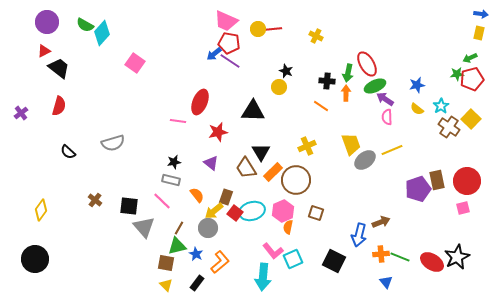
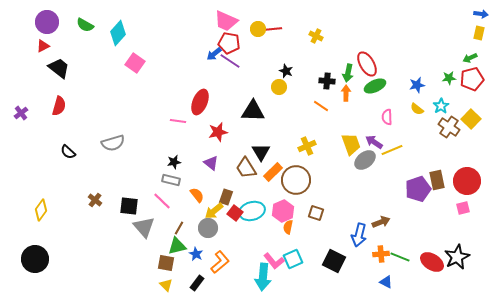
cyan diamond at (102, 33): moved 16 px right
red triangle at (44, 51): moved 1 px left, 5 px up
green star at (457, 74): moved 8 px left, 4 px down
purple arrow at (385, 99): moved 11 px left, 43 px down
pink L-shape at (273, 251): moved 1 px right, 10 px down
blue triangle at (386, 282): rotated 24 degrees counterclockwise
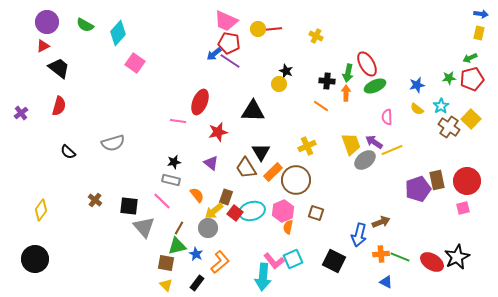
yellow circle at (279, 87): moved 3 px up
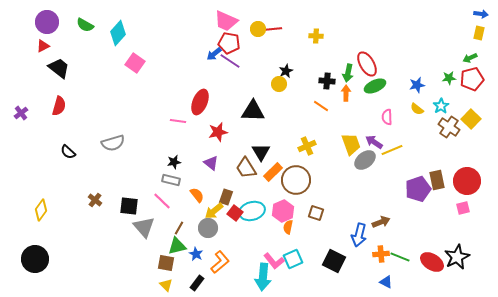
yellow cross at (316, 36): rotated 24 degrees counterclockwise
black star at (286, 71): rotated 24 degrees clockwise
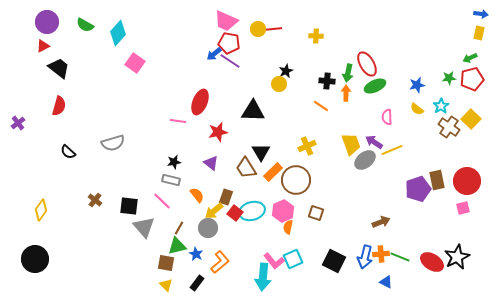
purple cross at (21, 113): moved 3 px left, 10 px down
blue arrow at (359, 235): moved 6 px right, 22 px down
